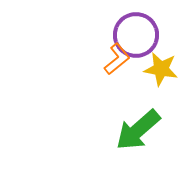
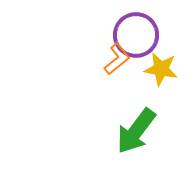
green arrow: moved 2 px left, 1 px down; rotated 12 degrees counterclockwise
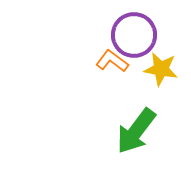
purple circle: moved 2 px left
orange L-shape: moved 5 px left, 2 px down; rotated 104 degrees counterclockwise
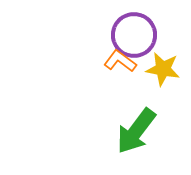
orange L-shape: moved 8 px right
yellow star: moved 2 px right
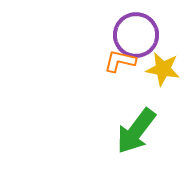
purple circle: moved 2 px right
orange L-shape: rotated 24 degrees counterclockwise
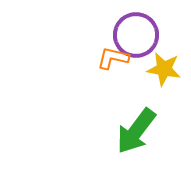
orange L-shape: moved 7 px left, 3 px up
yellow star: moved 1 px right
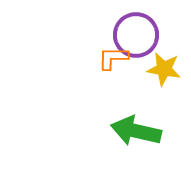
orange L-shape: rotated 12 degrees counterclockwise
green arrow: rotated 66 degrees clockwise
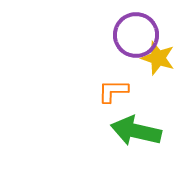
orange L-shape: moved 33 px down
yellow star: moved 6 px left, 11 px up; rotated 8 degrees clockwise
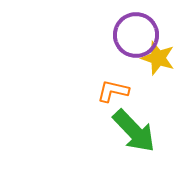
orange L-shape: rotated 12 degrees clockwise
green arrow: moved 2 px left; rotated 147 degrees counterclockwise
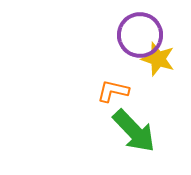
purple circle: moved 4 px right
yellow star: moved 1 px down
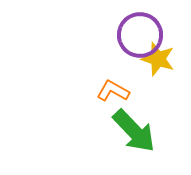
orange L-shape: rotated 16 degrees clockwise
